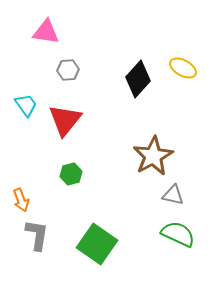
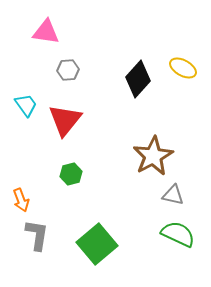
green square: rotated 15 degrees clockwise
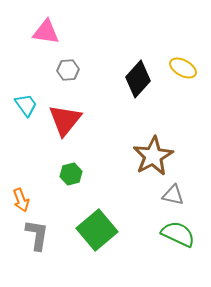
green square: moved 14 px up
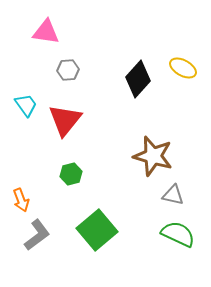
brown star: rotated 27 degrees counterclockwise
gray L-shape: rotated 44 degrees clockwise
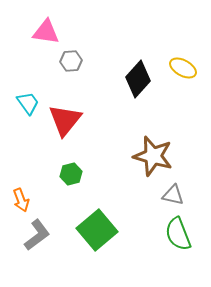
gray hexagon: moved 3 px right, 9 px up
cyan trapezoid: moved 2 px right, 2 px up
green semicircle: rotated 136 degrees counterclockwise
